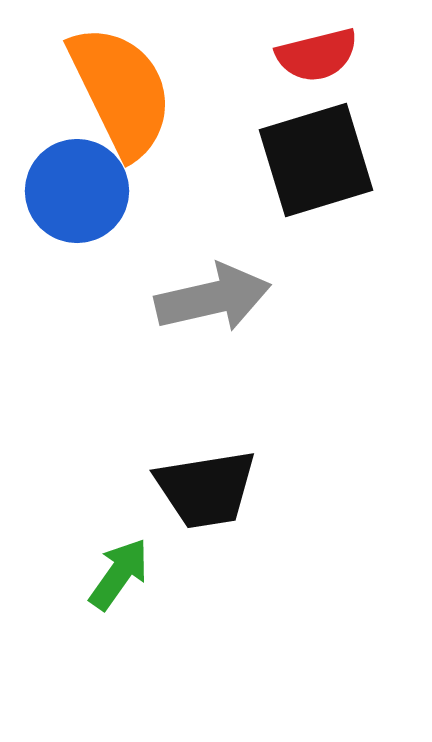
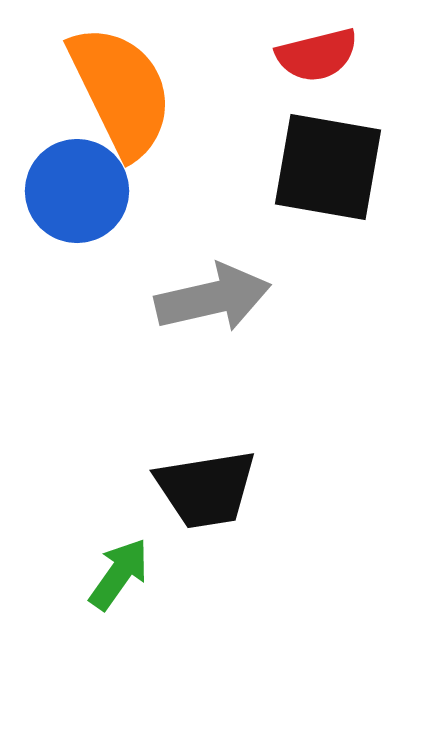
black square: moved 12 px right, 7 px down; rotated 27 degrees clockwise
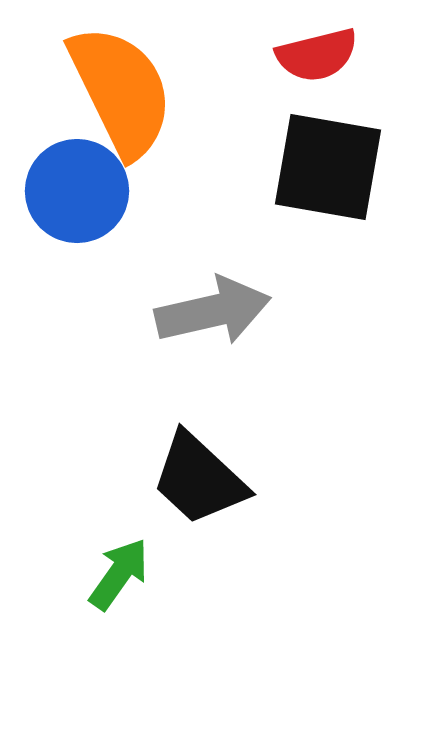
gray arrow: moved 13 px down
black trapezoid: moved 7 px left, 10 px up; rotated 52 degrees clockwise
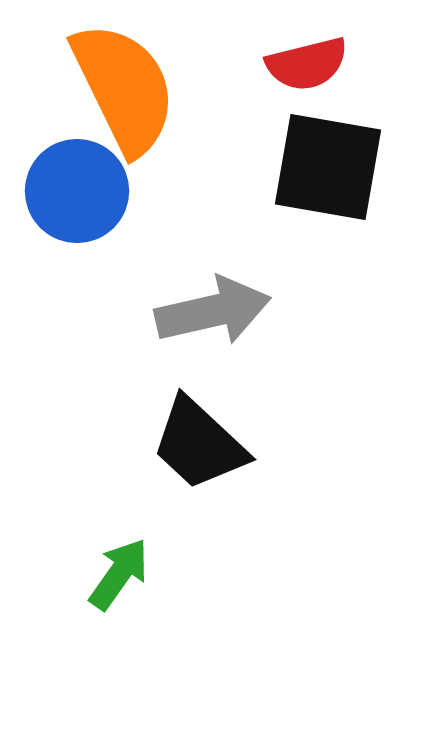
red semicircle: moved 10 px left, 9 px down
orange semicircle: moved 3 px right, 3 px up
black trapezoid: moved 35 px up
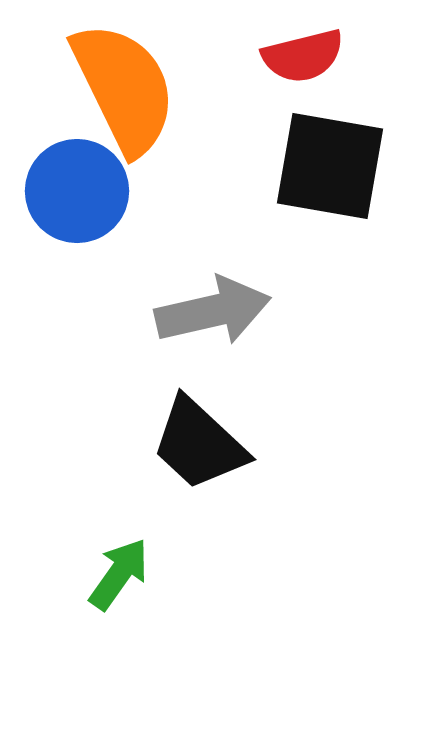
red semicircle: moved 4 px left, 8 px up
black square: moved 2 px right, 1 px up
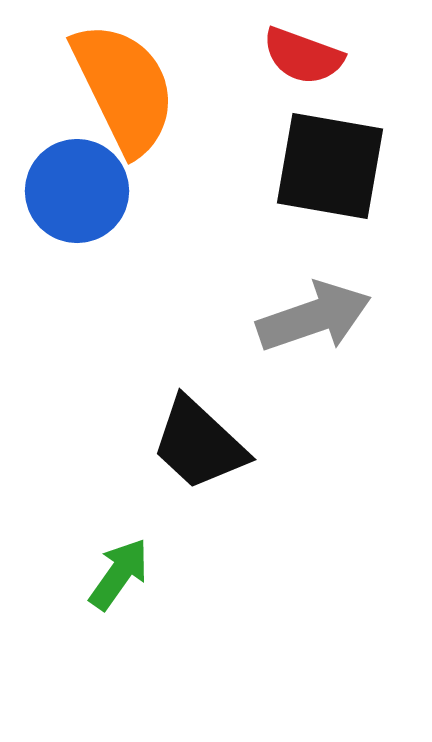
red semicircle: rotated 34 degrees clockwise
gray arrow: moved 101 px right, 6 px down; rotated 6 degrees counterclockwise
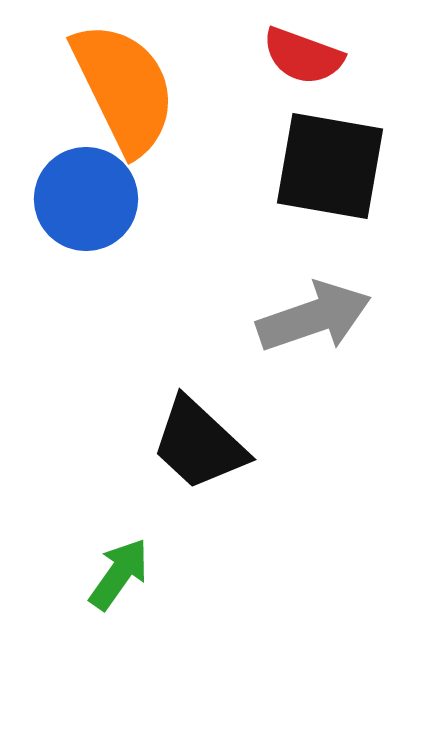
blue circle: moved 9 px right, 8 px down
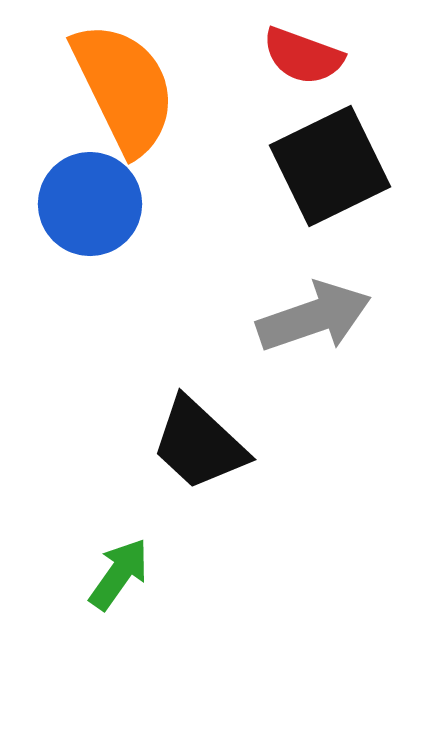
black square: rotated 36 degrees counterclockwise
blue circle: moved 4 px right, 5 px down
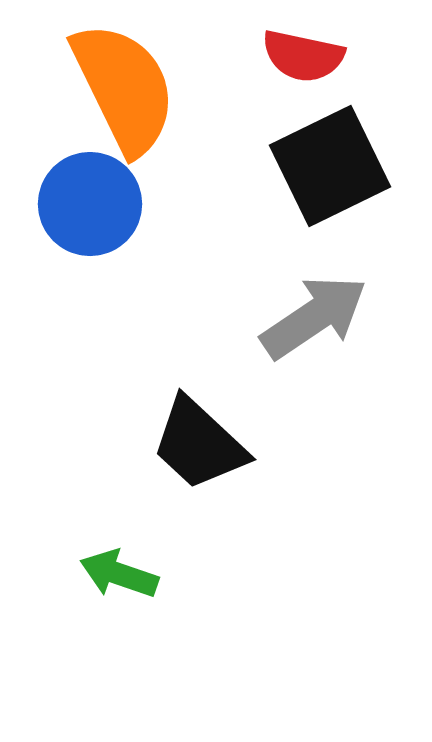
red semicircle: rotated 8 degrees counterclockwise
gray arrow: rotated 15 degrees counterclockwise
green arrow: rotated 106 degrees counterclockwise
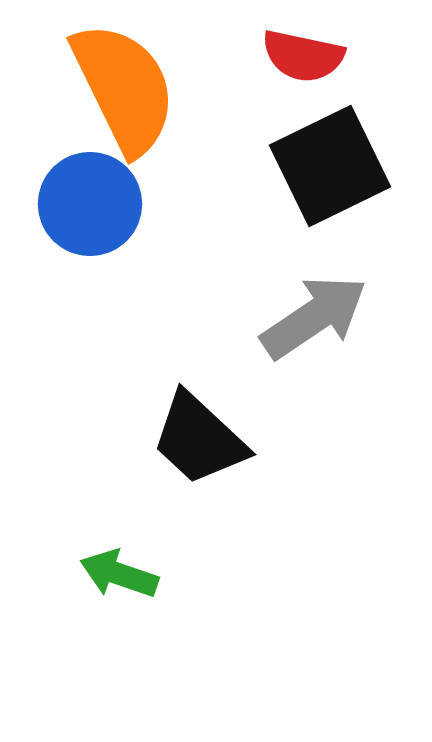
black trapezoid: moved 5 px up
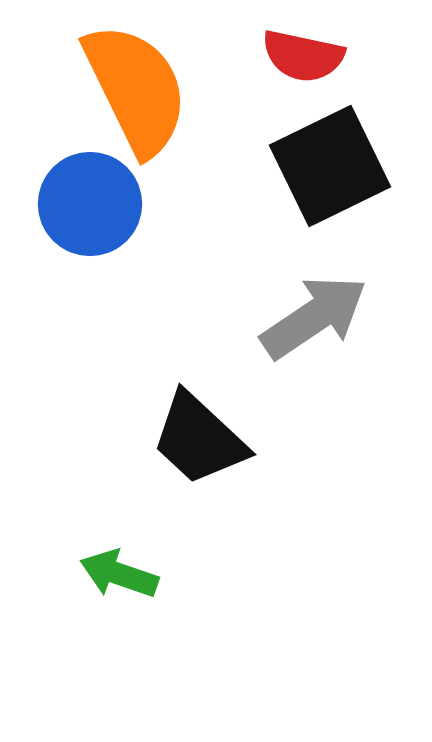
orange semicircle: moved 12 px right, 1 px down
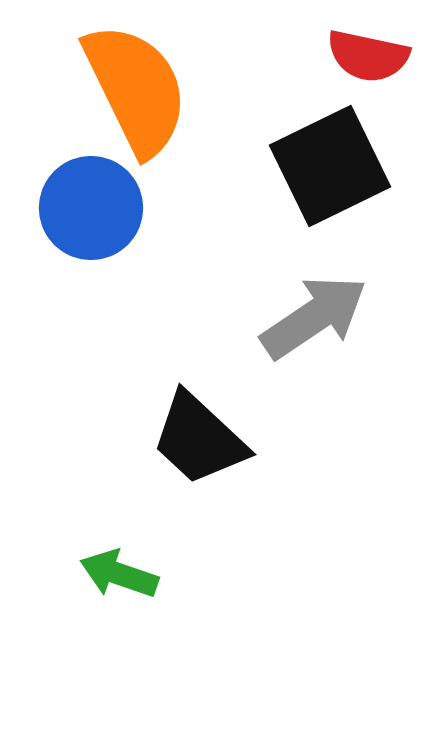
red semicircle: moved 65 px right
blue circle: moved 1 px right, 4 px down
